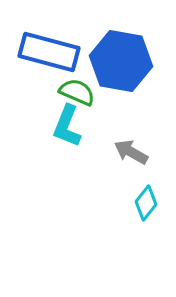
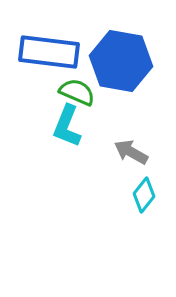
blue rectangle: rotated 8 degrees counterclockwise
cyan diamond: moved 2 px left, 8 px up
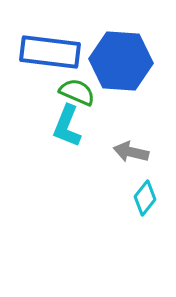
blue rectangle: moved 1 px right
blue hexagon: rotated 6 degrees counterclockwise
gray arrow: rotated 16 degrees counterclockwise
cyan diamond: moved 1 px right, 3 px down
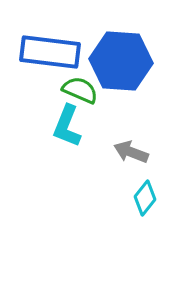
green semicircle: moved 3 px right, 2 px up
gray arrow: rotated 8 degrees clockwise
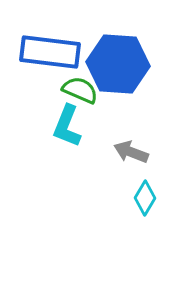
blue hexagon: moved 3 px left, 3 px down
cyan diamond: rotated 8 degrees counterclockwise
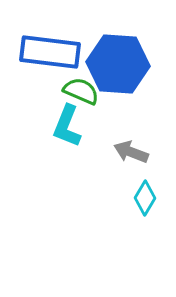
green semicircle: moved 1 px right, 1 px down
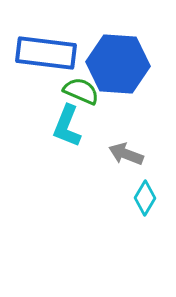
blue rectangle: moved 4 px left, 1 px down
gray arrow: moved 5 px left, 2 px down
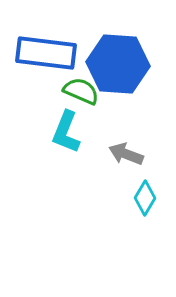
cyan L-shape: moved 1 px left, 6 px down
